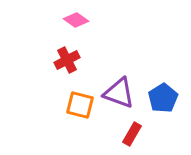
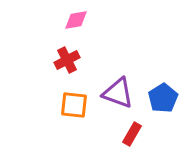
pink diamond: rotated 45 degrees counterclockwise
purple triangle: moved 1 px left
orange square: moved 6 px left; rotated 8 degrees counterclockwise
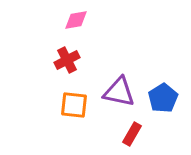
purple triangle: moved 1 px right, 1 px up; rotated 8 degrees counterclockwise
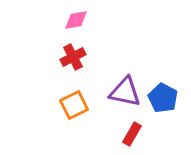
red cross: moved 6 px right, 3 px up
purple triangle: moved 6 px right
blue pentagon: rotated 12 degrees counterclockwise
orange square: rotated 32 degrees counterclockwise
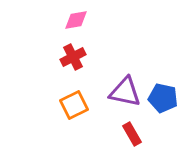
blue pentagon: rotated 16 degrees counterclockwise
red rectangle: rotated 60 degrees counterclockwise
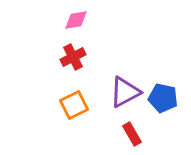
purple triangle: rotated 40 degrees counterclockwise
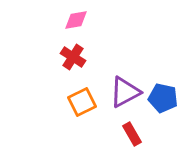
red cross: rotated 30 degrees counterclockwise
orange square: moved 8 px right, 3 px up
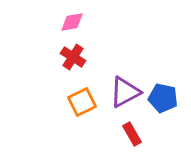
pink diamond: moved 4 px left, 2 px down
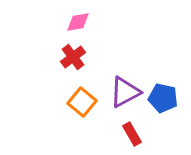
pink diamond: moved 6 px right
red cross: rotated 20 degrees clockwise
orange square: rotated 24 degrees counterclockwise
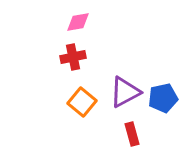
red cross: rotated 25 degrees clockwise
blue pentagon: rotated 24 degrees counterclockwise
red rectangle: rotated 15 degrees clockwise
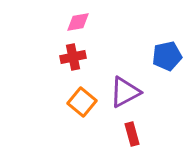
blue pentagon: moved 4 px right, 42 px up
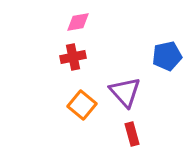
purple triangle: rotated 44 degrees counterclockwise
orange square: moved 3 px down
